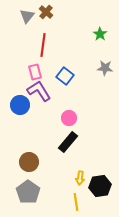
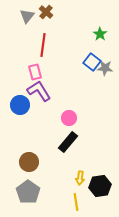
blue square: moved 27 px right, 14 px up
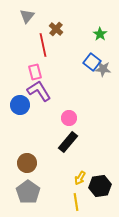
brown cross: moved 10 px right, 17 px down
red line: rotated 20 degrees counterclockwise
gray star: moved 2 px left, 1 px down
brown circle: moved 2 px left, 1 px down
yellow arrow: rotated 24 degrees clockwise
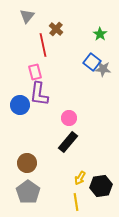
purple L-shape: moved 3 px down; rotated 140 degrees counterclockwise
black hexagon: moved 1 px right
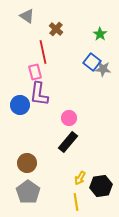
gray triangle: rotated 35 degrees counterclockwise
red line: moved 7 px down
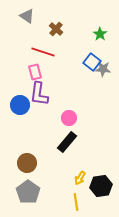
red line: rotated 60 degrees counterclockwise
black rectangle: moved 1 px left
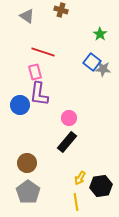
brown cross: moved 5 px right, 19 px up; rotated 24 degrees counterclockwise
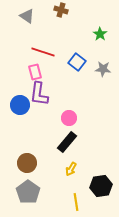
blue square: moved 15 px left
yellow arrow: moved 9 px left, 9 px up
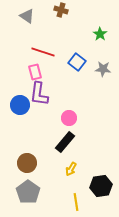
black rectangle: moved 2 px left
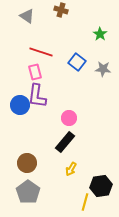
red line: moved 2 px left
purple L-shape: moved 2 px left, 2 px down
yellow line: moved 9 px right; rotated 24 degrees clockwise
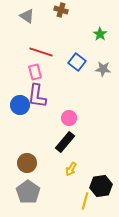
yellow line: moved 1 px up
